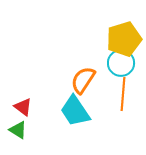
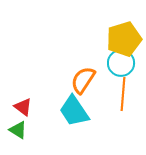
cyan trapezoid: moved 1 px left
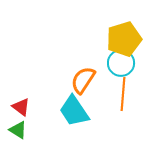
red triangle: moved 2 px left
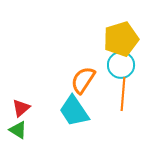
yellow pentagon: moved 3 px left
cyan circle: moved 2 px down
red triangle: moved 1 px down; rotated 42 degrees clockwise
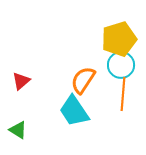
yellow pentagon: moved 2 px left
red triangle: moved 27 px up
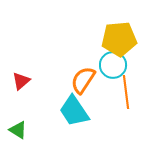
yellow pentagon: rotated 12 degrees clockwise
cyan circle: moved 8 px left
orange line: moved 3 px right, 2 px up; rotated 12 degrees counterclockwise
